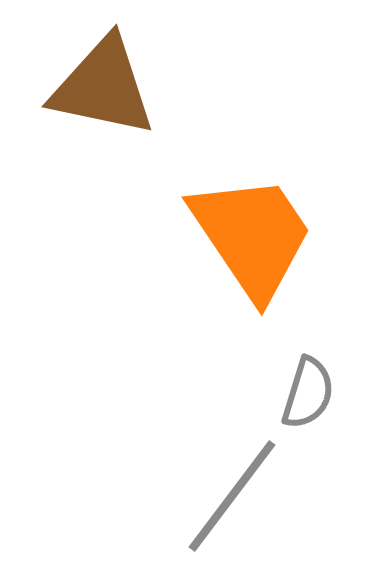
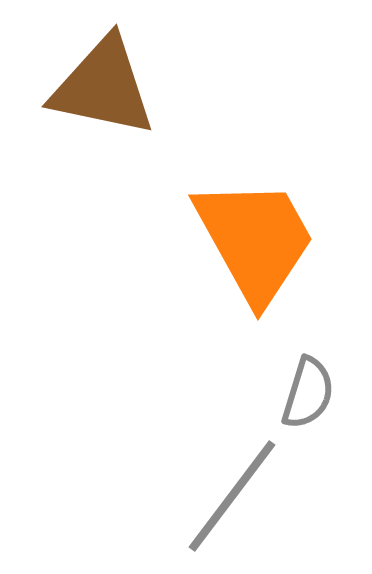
orange trapezoid: moved 3 px right, 4 px down; rotated 5 degrees clockwise
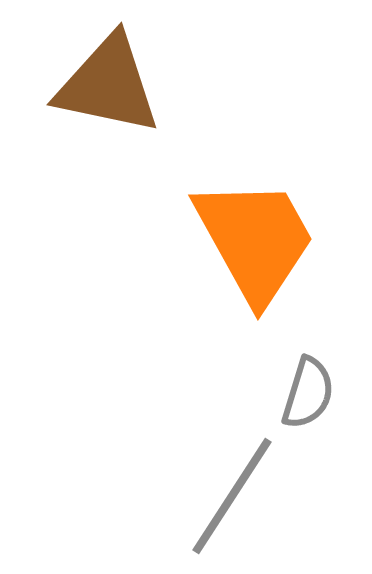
brown triangle: moved 5 px right, 2 px up
gray line: rotated 4 degrees counterclockwise
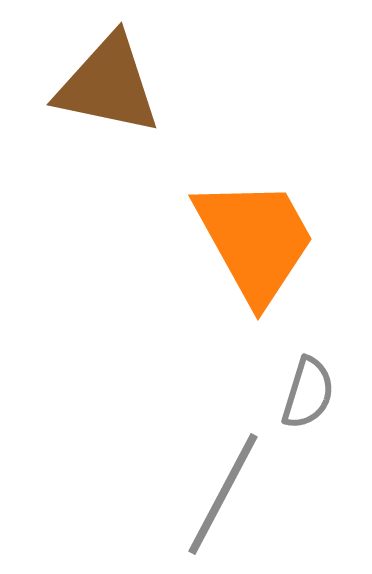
gray line: moved 9 px left, 2 px up; rotated 5 degrees counterclockwise
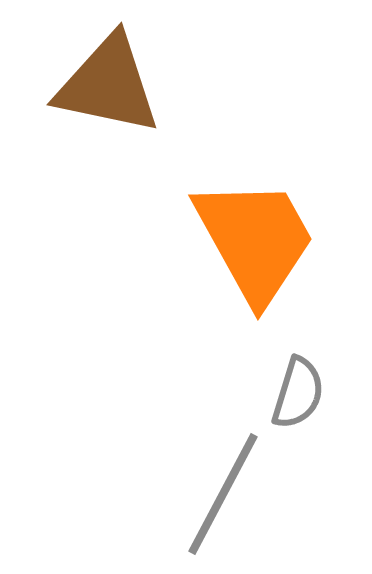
gray semicircle: moved 10 px left
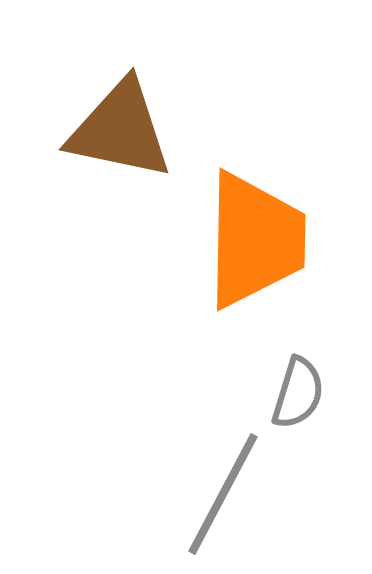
brown triangle: moved 12 px right, 45 px down
orange trapezoid: rotated 30 degrees clockwise
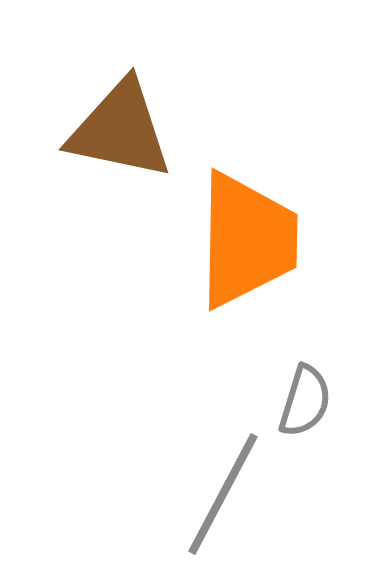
orange trapezoid: moved 8 px left
gray semicircle: moved 7 px right, 8 px down
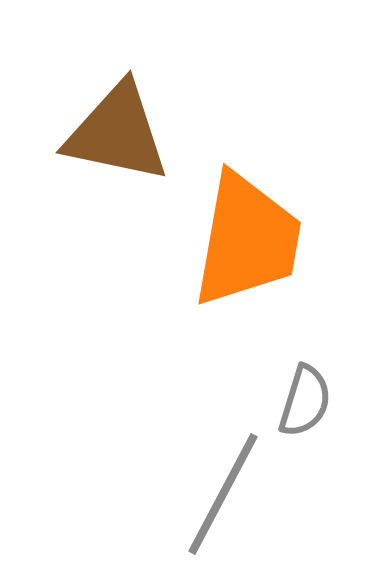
brown triangle: moved 3 px left, 3 px down
orange trapezoid: rotated 9 degrees clockwise
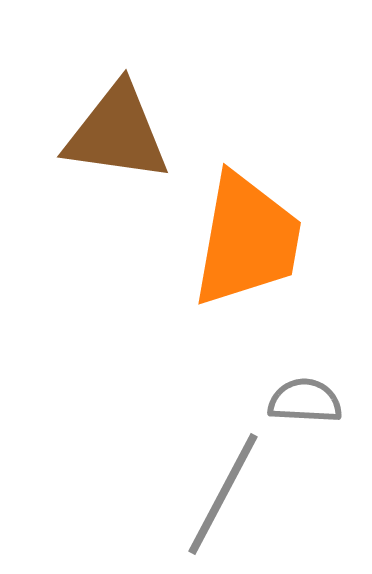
brown triangle: rotated 4 degrees counterclockwise
gray semicircle: rotated 104 degrees counterclockwise
